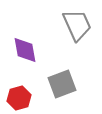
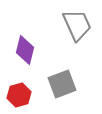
purple diamond: rotated 24 degrees clockwise
red hexagon: moved 3 px up
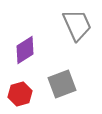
purple diamond: rotated 44 degrees clockwise
red hexagon: moved 1 px right, 1 px up
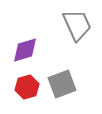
purple diamond: rotated 16 degrees clockwise
red hexagon: moved 7 px right, 7 px up
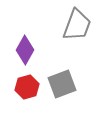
gray trapezoid: rotated 44 degrees clockwise
purple diamond: rotated 44 degrees counterclockwise
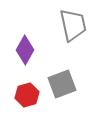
gray trapezoid: moved 4 px left; rotated 32 degrees counterclockwise
red hexagon: moved 8 px down
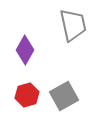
gray square: moved 2 px right, 12 px down; rotated 8 degrees counterclockwise
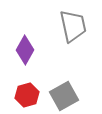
gray trapezoid: moved 1 px down
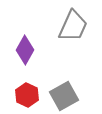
gray trapezoid: rotated 36 degrees clockwise
red hexagon: rotated 20 degrees counterclockwise
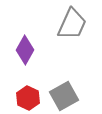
gray trapezoid: moved 1 px left, 2 px up
red hexagon: moved 1 px right, 3 px down
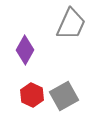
gray trapezoid: moved 1 px left
red hexagon: moved 4 px right, 3 px up
